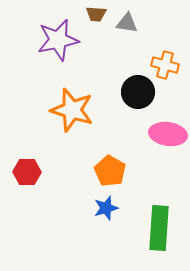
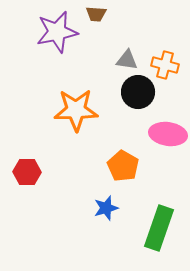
gray triangle: moved 37 px down
purple star: moved 1 px left, 8 px up
orange star: moved 4 px right; rotated 18 degrees counterclockwise
orange pentagon: moved 13 px right, 5 px up
green rectangle: rotated 15 degrees clockwise
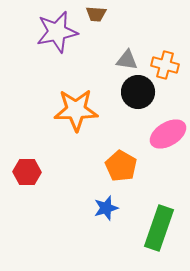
pink ellipse: rotated 39 degrees counterclockwise
orange pentagon: moved 2 px left
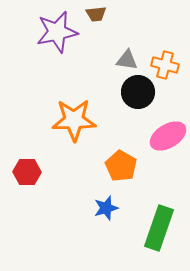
brown trapezoid: rotated 10 degrees counterclockwise
orange star: moved 2 px left, 10 px down
pink ellipse: moved 2 px down
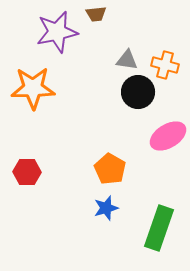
orange star: moved 41 px left, 32 px up
orange pentagon: moved 11 px left, 3 px down
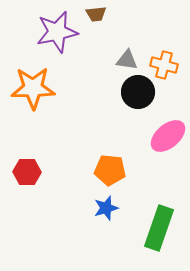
orange cross: moved 1 px left
pink ellipse: rotated 9 degrees counterclockwise
orange pentagon: moved 1 px down; rotated 24 degrees counterclockwise
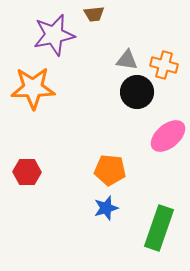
brown trapezoid: moved 2 px left
purple star: moved 3 px left, 3 px down
black circle: moved 1 px left
